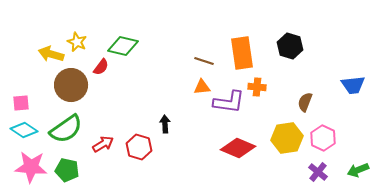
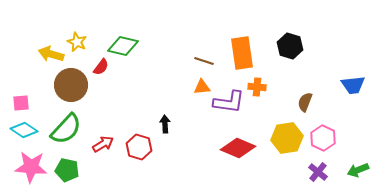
green semicircle: rotated 12 degrees counterclockwise
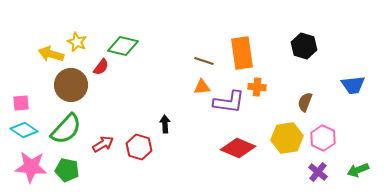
black hexagon: moved 14 px right
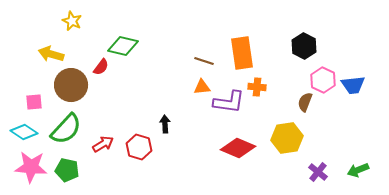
yellow star: moved 5 px left, 21 px up
black hexagon: rotated 10 degrees clockwise
pink square: moved 13 px right, 1 px up
cyan diamond: moved 2 px down
pink hexagon: moved 58 px up
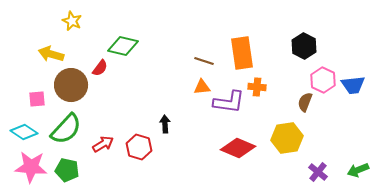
red semicircle: moved 1 px left, 1 px down
pink square: moved 3 px right, 3 px up
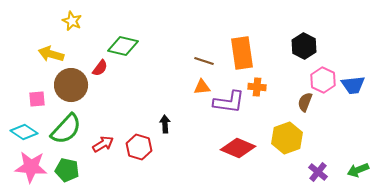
yellow hexagon: rotated 12 degrees counterclockwise
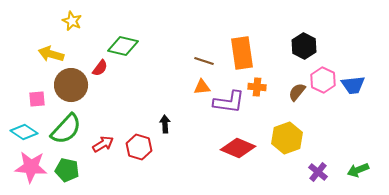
brown semicircle: moved 8 px left, 10 px up; rotated 18 degrees clockwise
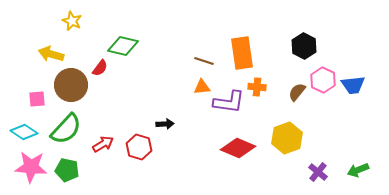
black arrow: rotated 90 degrees clockwise
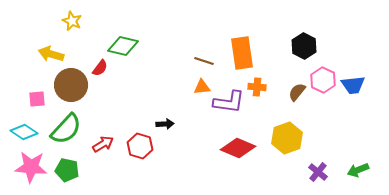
red hexagon: moved 1 px right, 1 px up
